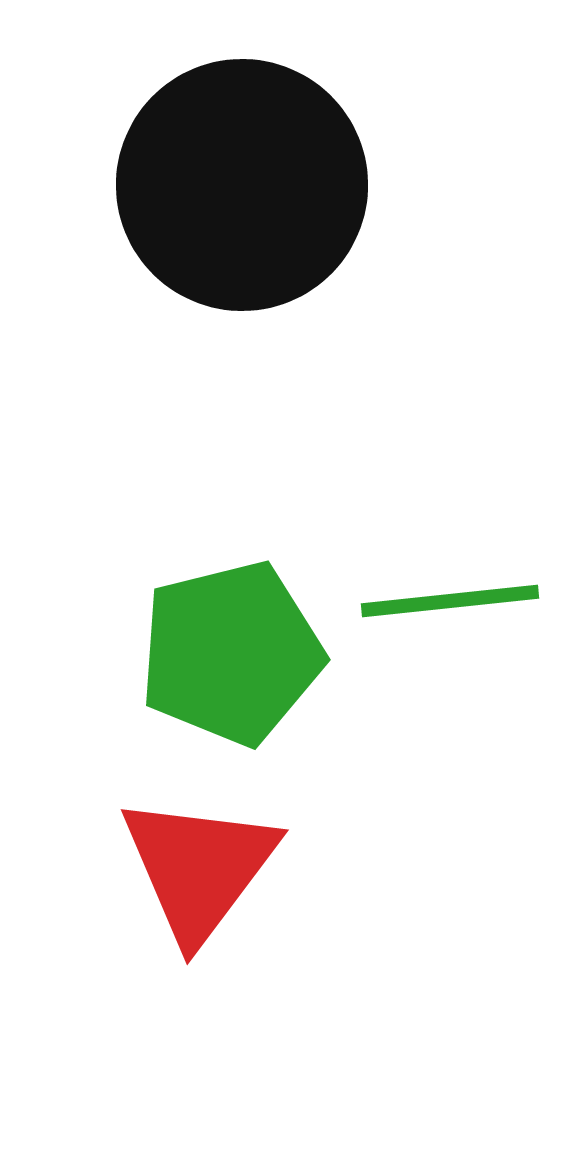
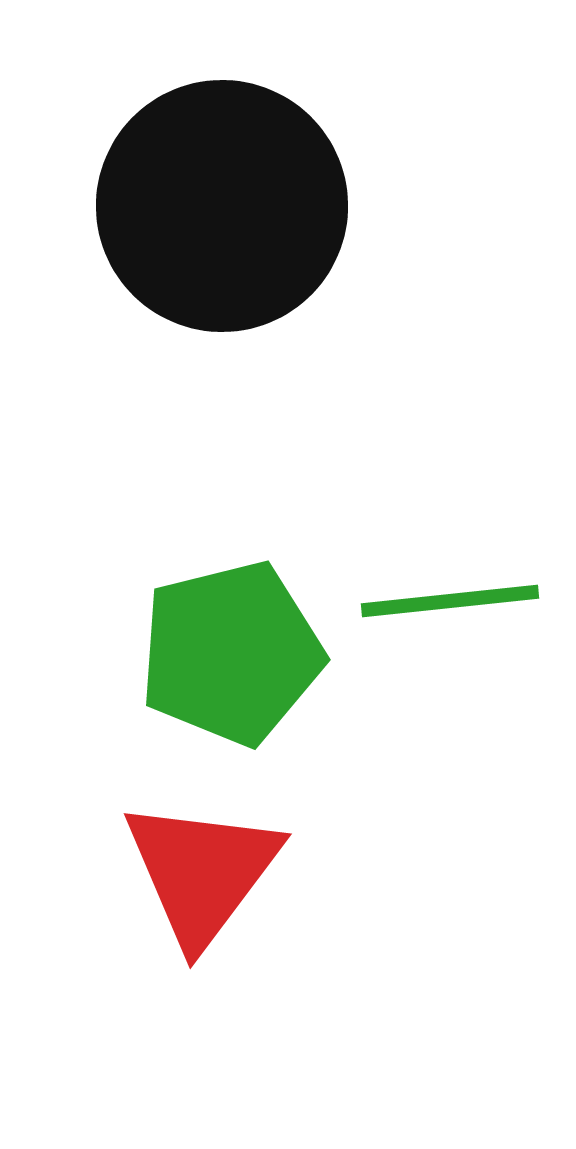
black circle: moved 20 px left, 21 px down
red triangle: moved 3 px right, 4 px down
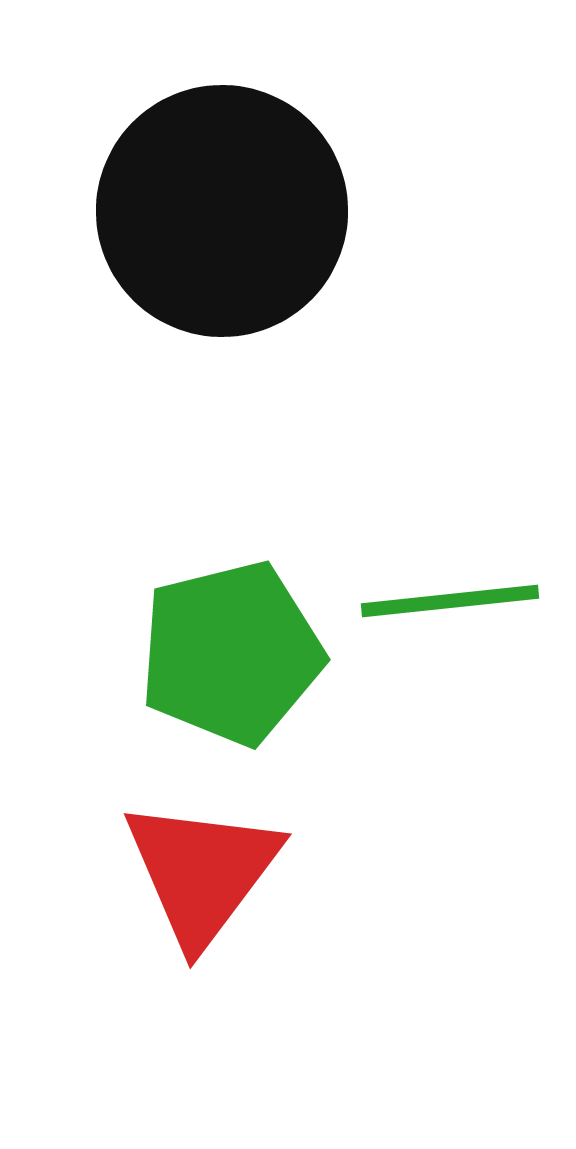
black circle: moved 5 px down
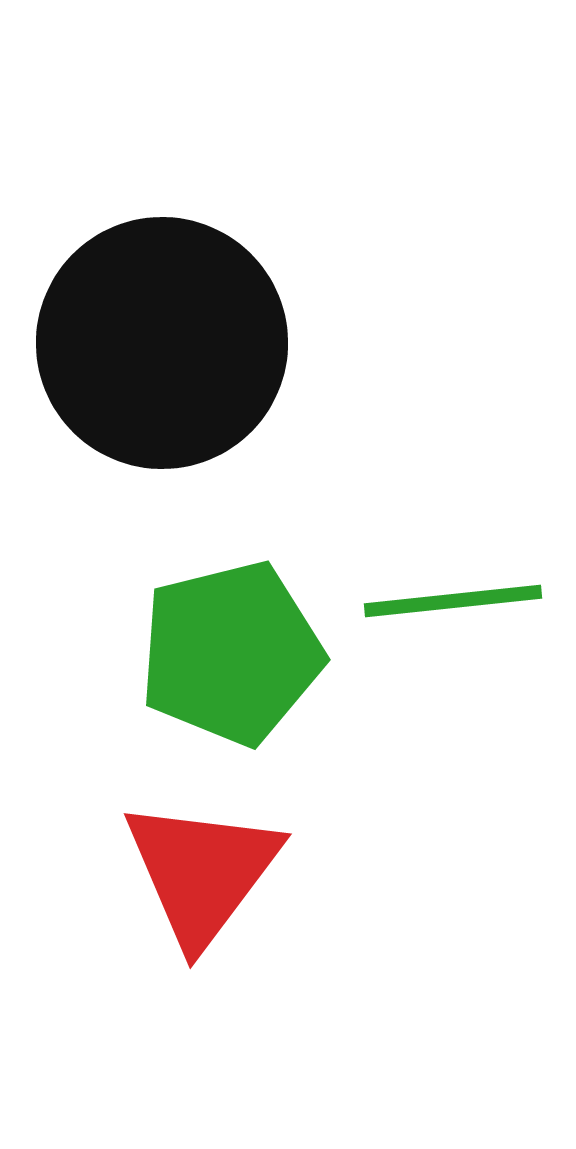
black circle: moved 60 px left, 132 px down
green line: moved 3 px right
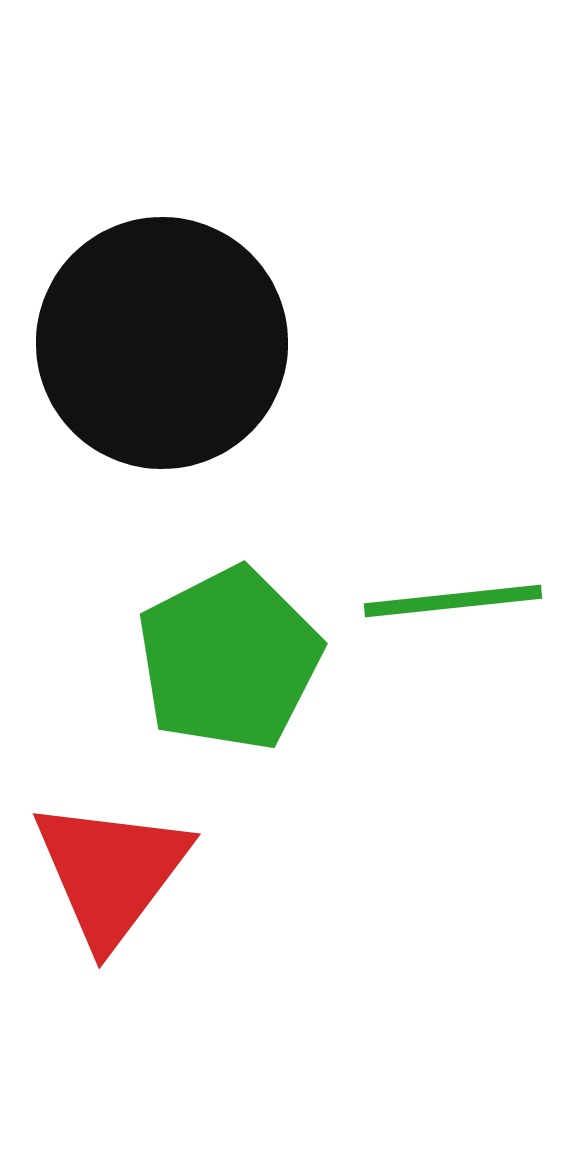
green pentagon: moved 2 px left, 6 px down; rotated 13 degrees counterclockwise
red triangle: moved 91 px left
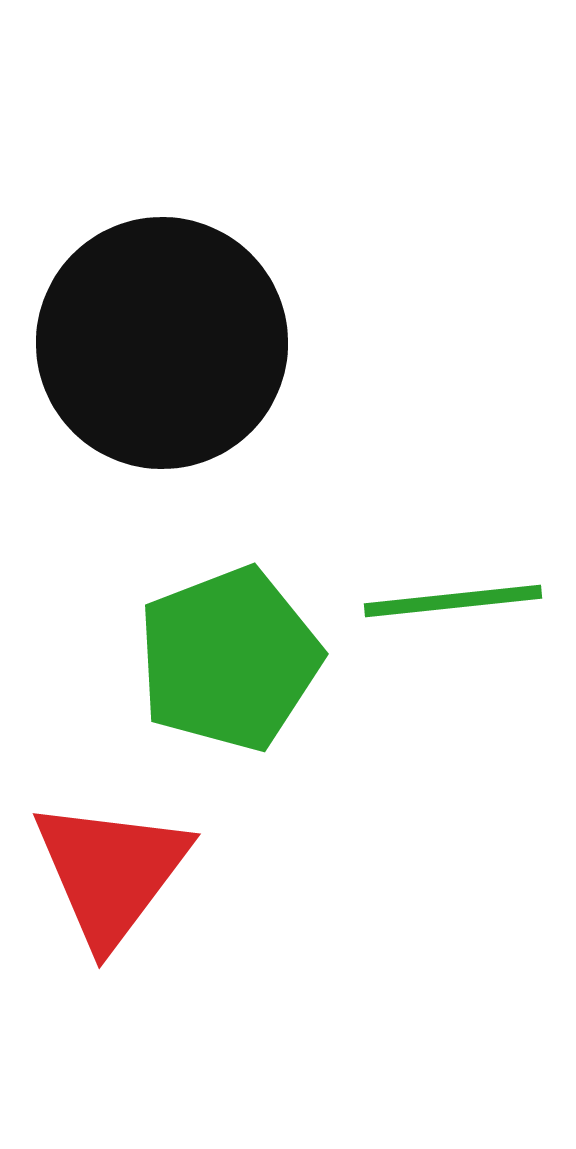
green pentagon: rotated 6 degrees clockwise
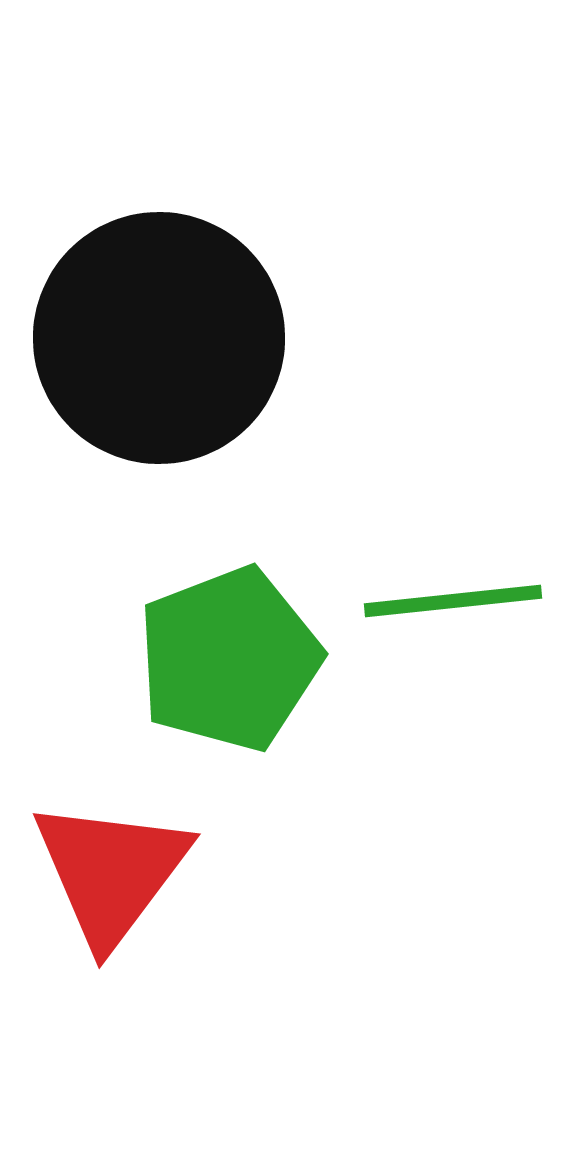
black circle: moved 3 px left, 5 px up
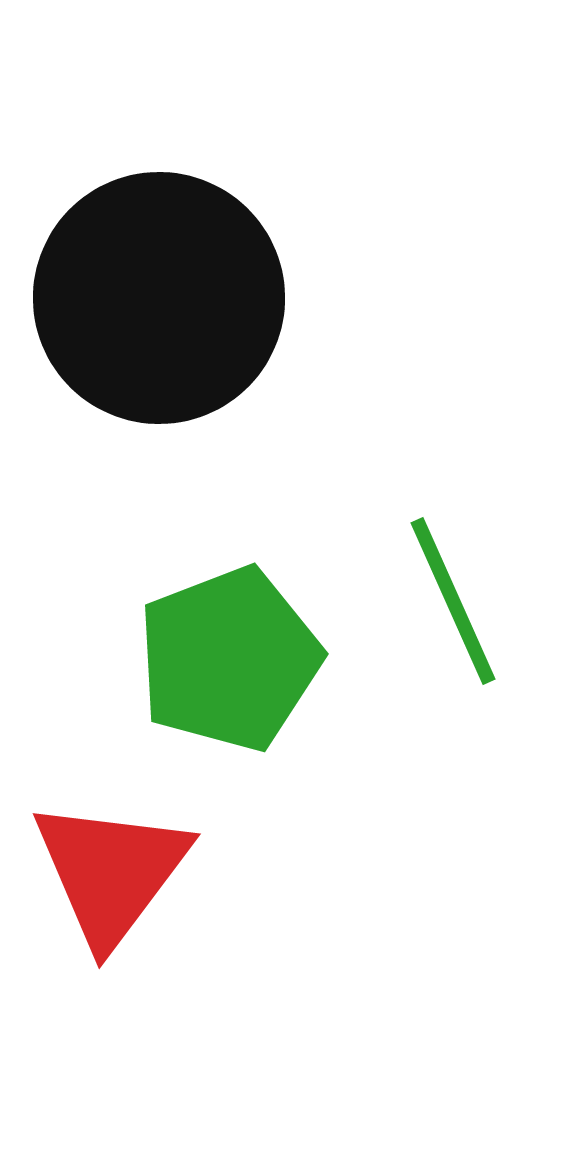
black circle: moved 40 px up
green line: rotated 72 degrees clockwise
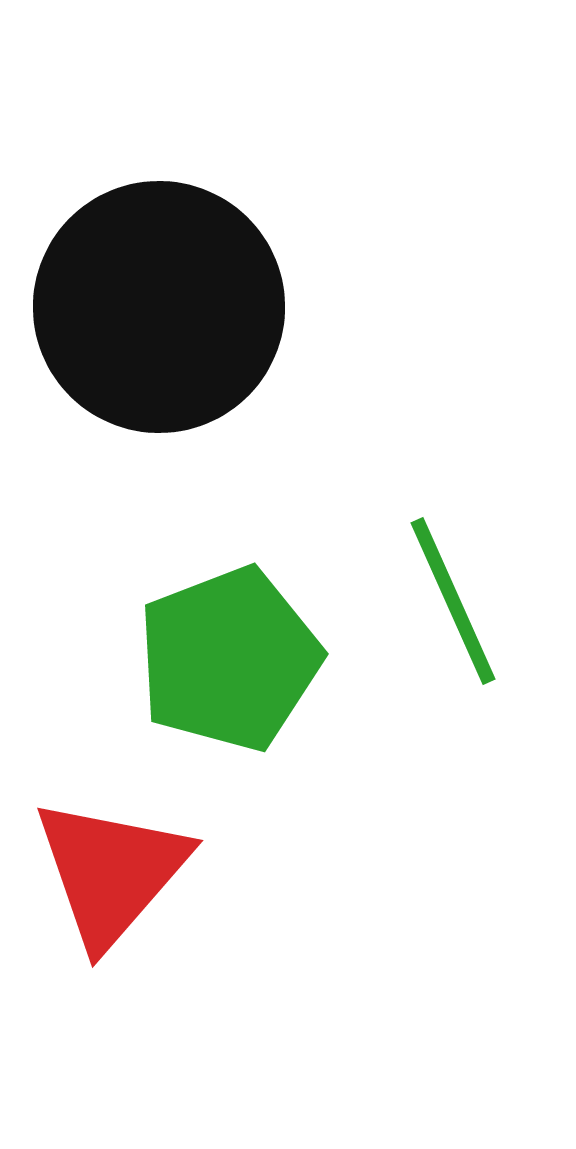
black circle: moved 9 px down
red triangle: rotated 4 degrees clockwise
